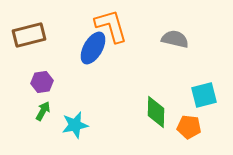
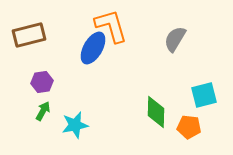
gray semicircle: rotated 72 degrees counterclockwise
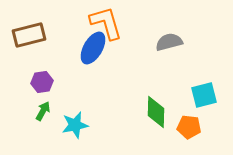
orange L-shape: moved 5 px left, 3 px up
gray semicircle: moved 6 px left, 3 px down; rotated 44 degrees clockwise
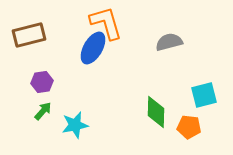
green arrow: rotated 12 degrees clockwise
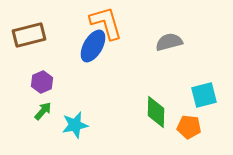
blue ellipse: moved 2 px up
purple hexagon: rotated 15 degrees counterclockwise
